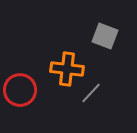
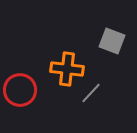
gray square: moved 7 px right, 5 px down
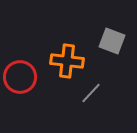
orange cross: moved 8 px up
red circle: moved 13 px up
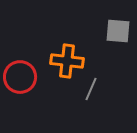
gray square: moved 6 px right, 10 px up; rotated 16 degrees counterclockwise
gray line: moved 4 px up; rotated 20 degrees counterclockwise
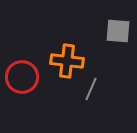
red circle: moved 2 px right
